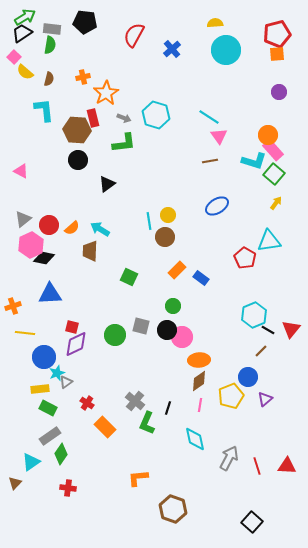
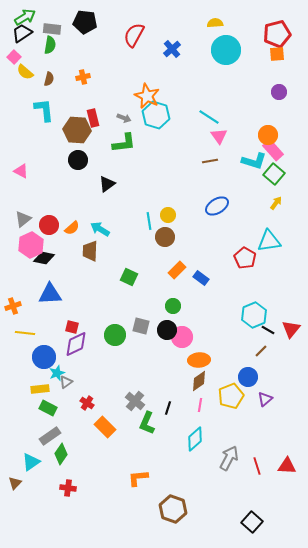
orange star at (106, 93): moved 41 px right, 3 px down; rotated 15 degrees counterclockwise
cyan diamond at (195, 439): rotated 60 degrees clockwise
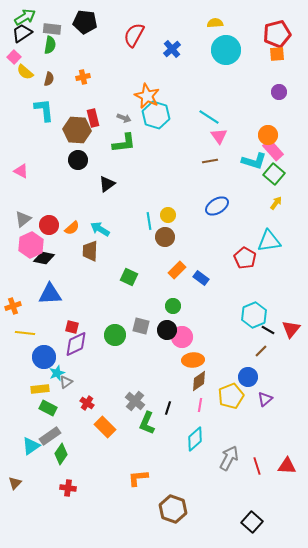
orange ellipse at (199, 360): moved 6 px left
cyan triangle at (31, 462): moved 16 px up
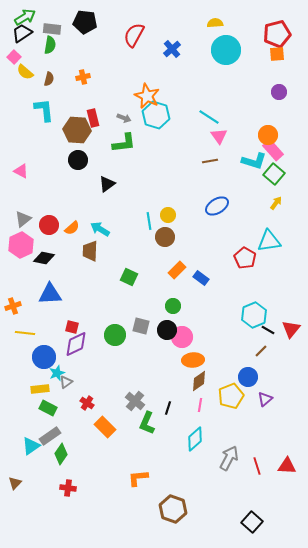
pink hexagon at (31, 245): moved 10 px left
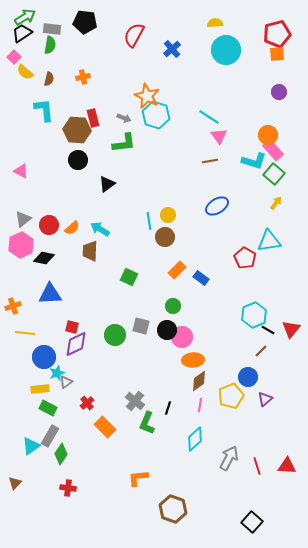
red cross at (87, 403): rotated 16 degrees clockwise
gray rectangle at (50, 436): rotated 25 degrees counterclockwise
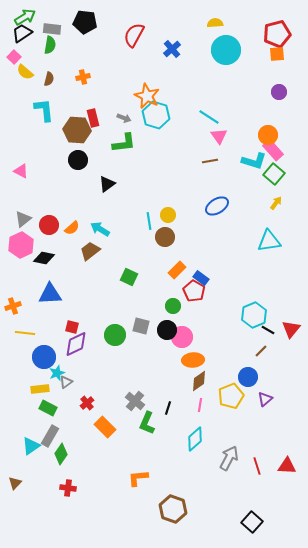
brown trapezoid at (90, 251): rotated 50 degrees clockwise
red pentagon at (245, 258): moved 51 px left, 33 px down
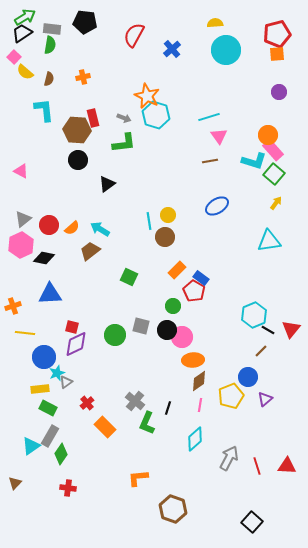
cyan line at (209, 117): rotated 50 degrees counterclockwise
